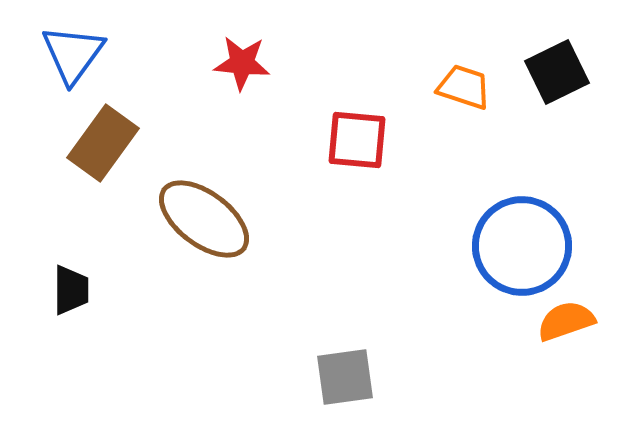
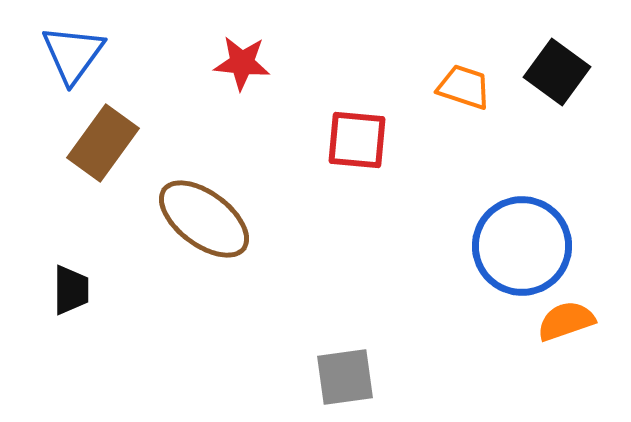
black square: rotated 28 degrees counterclockwise
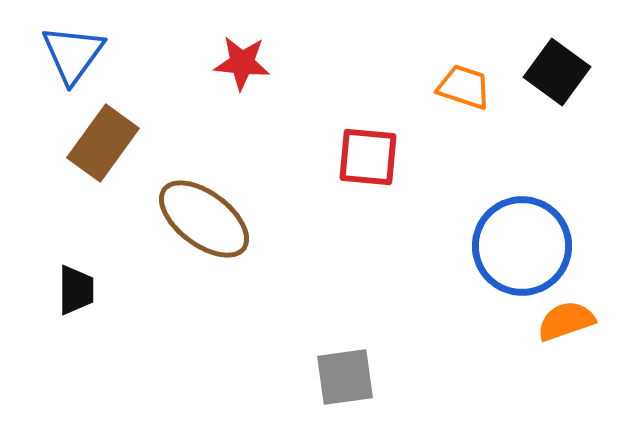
red square: moved 11 px right, 17 px down
black trapezoid: moved 5 px right
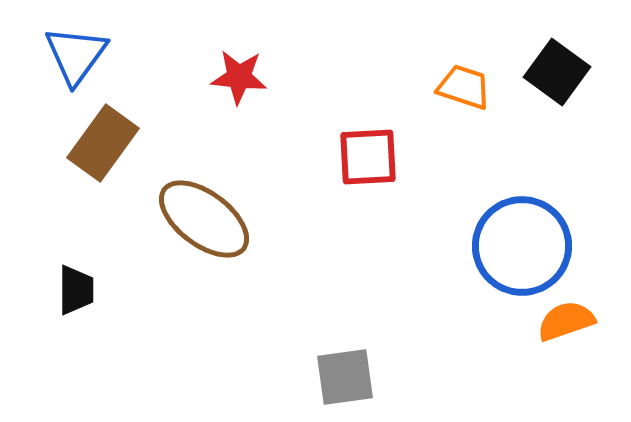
blue triangle: moved 3 px right, 1 px down
red star: moved 3 px left, 14 px down
red square: rotated 8 degrees counterclockwise
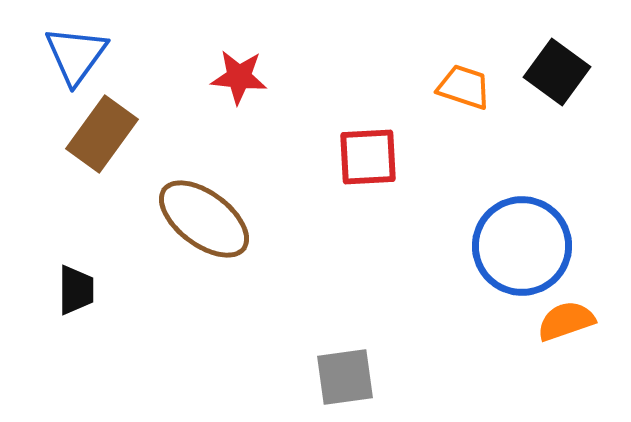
brown rectangle: moved 1 px left, 9 px up
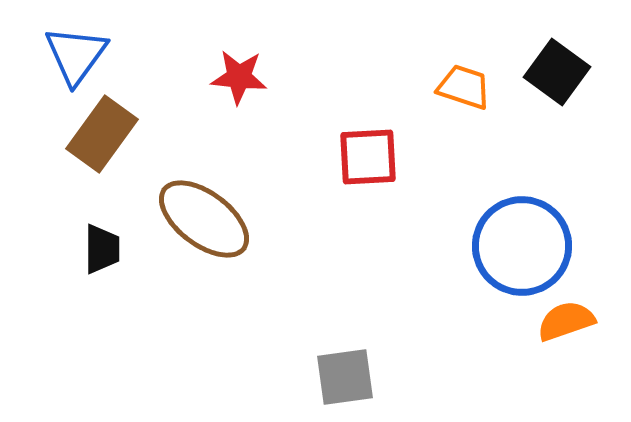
black trapezoid: moved 26 px right, 41 px up
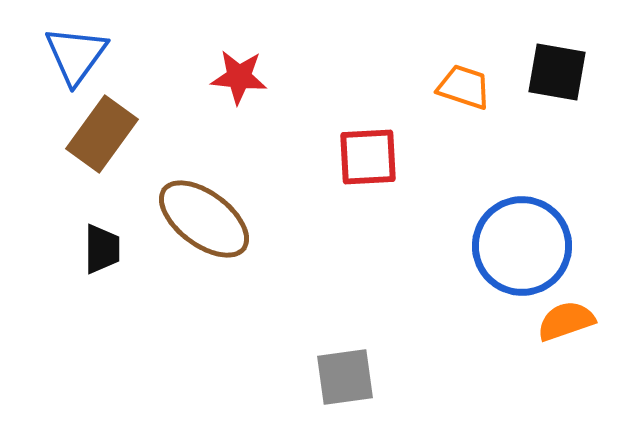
black square: rotated 26 degrees counterclockwise
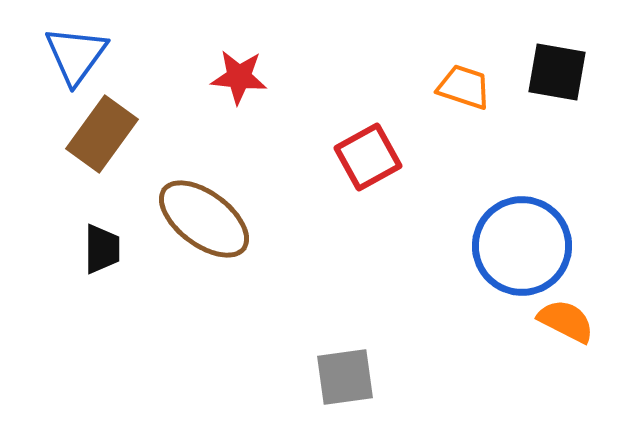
red square: rotated 26 degrees counterclockwise
orange semicircle: rotated 46 degrees clockwise
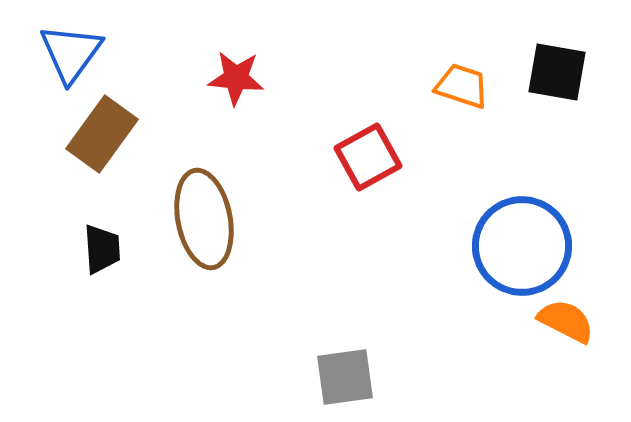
blue triangle: moved 5 px left, 2 px up
red star: moved 3 px left, 1 px down
orange trapezoid: moved 2 px left, 1 px up
brown ellipse: rotated 42 degrees clockwise
black trapezoid: rotated 4 degrees counterclockwise
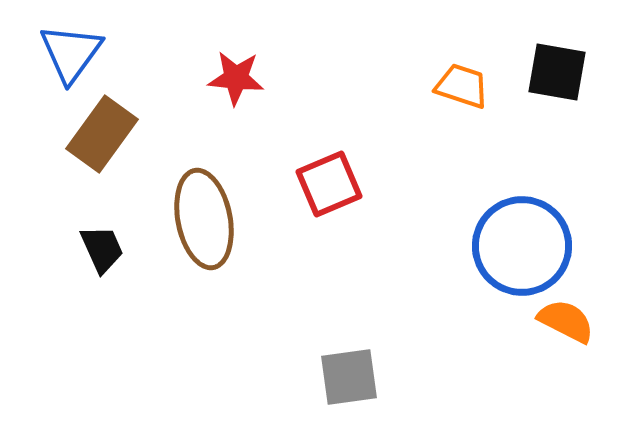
red square: moved 39 px left, 27 px down; rotated 6 degrees clockwise
black trapezoid: rotated 20 degrees counterclockwise
gray square: moved 4 px right
